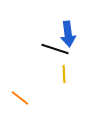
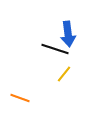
yellow line: rotated 42 degrees clockwise
orange line: rotated 18 degrees counterclockwise
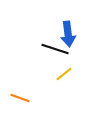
yellow line: rotated 12 degrees clockwise
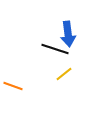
orange line: moved 7 px left, 12 px up
